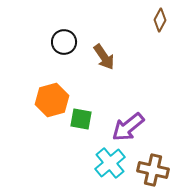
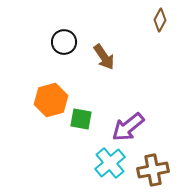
orange hexagon: moved 1 px left
brown cross: rotated 24 degrees counterclockwise
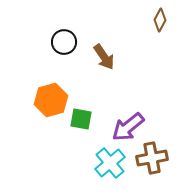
brown cross: moved 1 px left, 12 px up
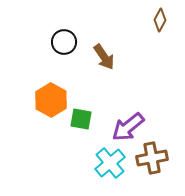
orange hexagon: rotated 16 degrees counterclockwise
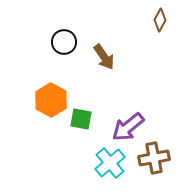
brown cross: moved 2 px right
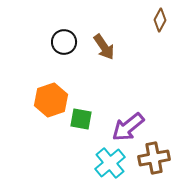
brown arrow: moved 10 px up
orange hexagon: rotated 12 degrees clockwise
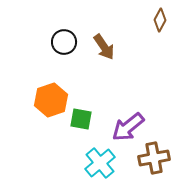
cyan cross: moved 10 px left
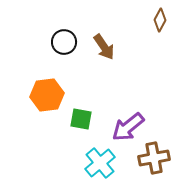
orange hexagon: moved 4 px left, 5 px up; rotated 12 degrees clockwise
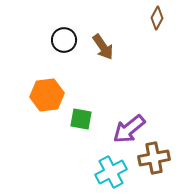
brown diamond: moved 3 px left, 2 px up
black circle: moved 2 px up
brown arrow: moved 1 px left
purple arrow: moved 1 px right, 2 px down
cyan cross: moved 11 px right, 9 px down; rotated 12 degrees clockwise
